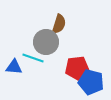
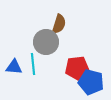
cyan line: moved 6 px down; rotated 65 degrees clockwise
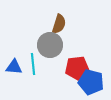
gray circle: moved 4 px right, 3 px down
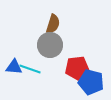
brown semicircle: moved 6 px left
cyan line: moved 3 px left, 5 px down; rotated 65 degrees counterclockwise
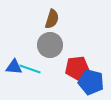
brown semicircle: moved 1 px left, 5 px up
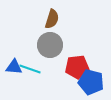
red pentagon: moved 1 px up
